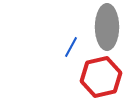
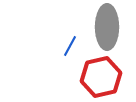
blue line: moved 1 px left, 1 px up
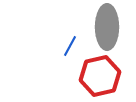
red hexagon: moved 1 px left, 1 px up
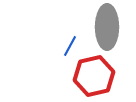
red hexagon: moved 6 px left
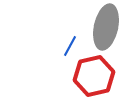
gray ellipse: moved 1 px left; rotated 12 degrees clockwise
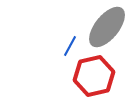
gray ellipse: moved 1 px right; rotated 27 degrees clockwise
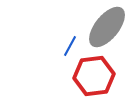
red hexagon: rotated 6 degrees clockwise
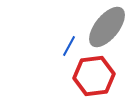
blue line: moved 1 px left
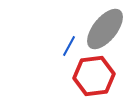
gray ellipse: moved 2 px left, 2 px down
